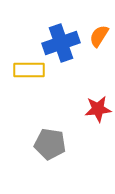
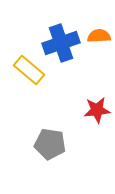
orange semicircle: rotated 55 degrees clockwise
yellow rectangle: rotated 40 degrees clockwise
red star: moved 1 px left, 1 px down
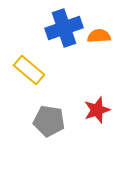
blue cross: moved 3 px right, 15 px up
red star: rotated 12 degrees counterclockwise
gray pentagon: moved 1 px left, 23 px up
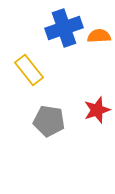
yellow rectangle: rotated 12 degrees clockwise
